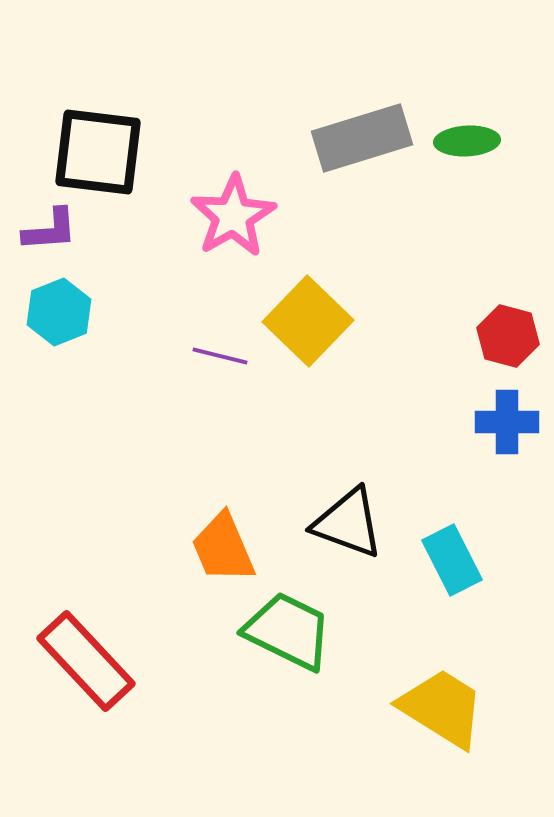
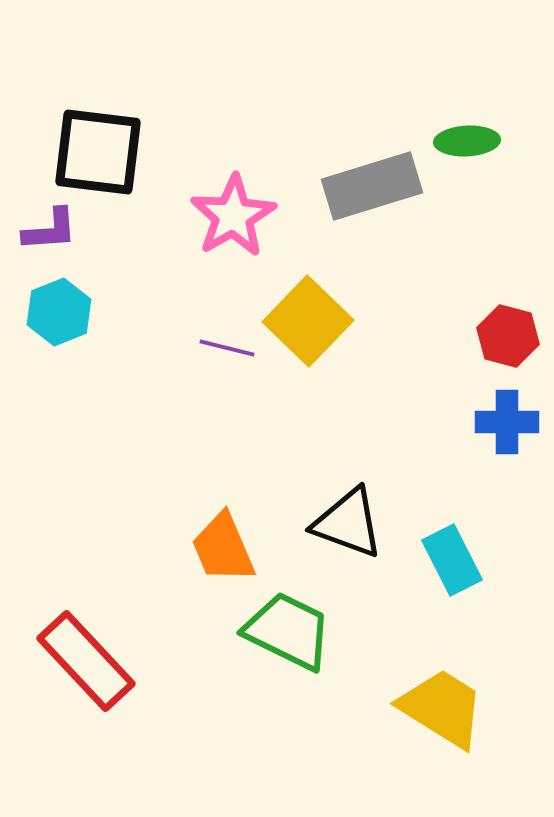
gray rectangle: moved 10 px right, 48 px down
purple line: moved 7 px right, 8 px up
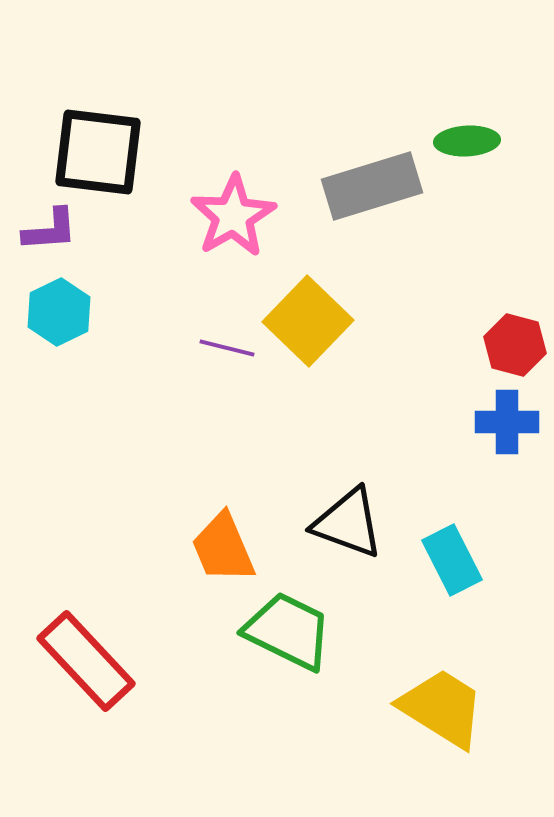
cyan hexagon: rotated 4 degrees counterclockwise
red hexagon: moved 7 px right, 9 px down
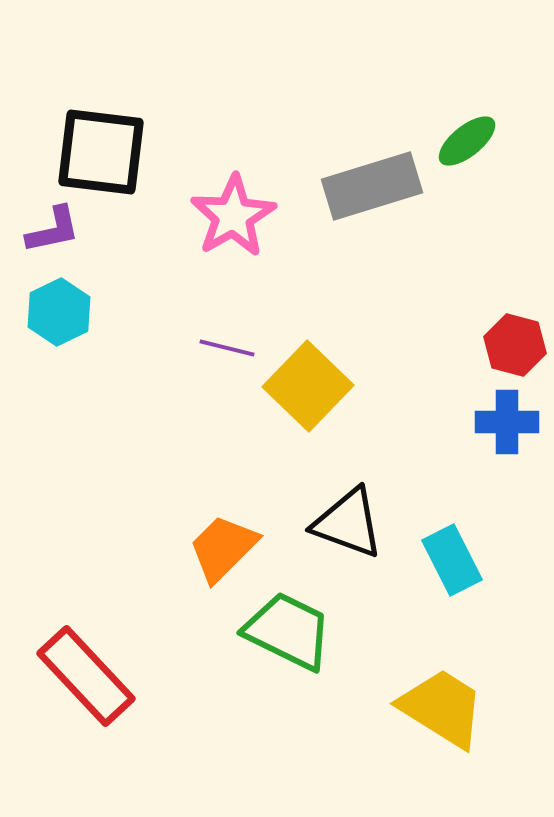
green ellipse: rotated 36 degrees counterclockwise
black square: moved 3 px right
purple L-shape: moved 3 px right; rotated 8 degrees counterclockwise
yellow square: moved 65 px down
orange trapezoid: rotated 68 degrees clockwise
red rectangle: moved 15 px down
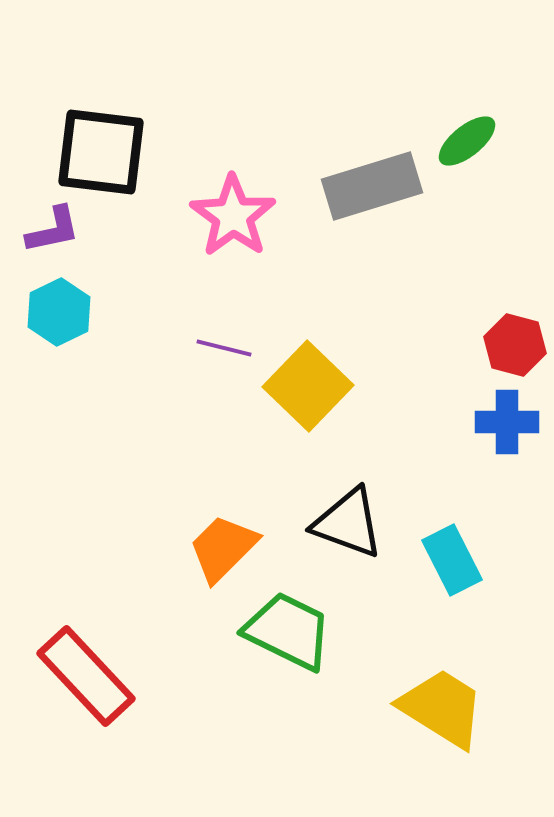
pink star: rotated 6 degrees counterclockwise
purple line: moved 3 px left
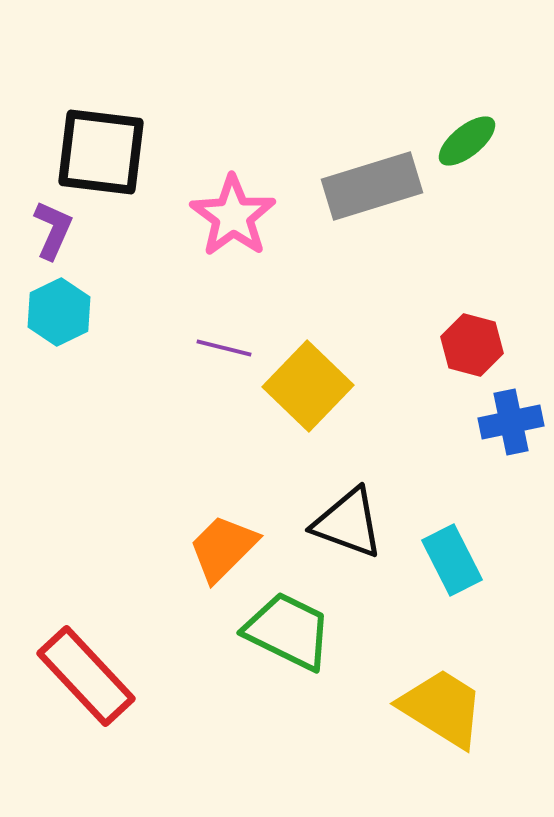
purple L-shape: rotated 54 degrees counterclockwise
red hexagon: moved 43 px left
blue cross: moved 4 px right; rotated 12 degrees counterclockwise
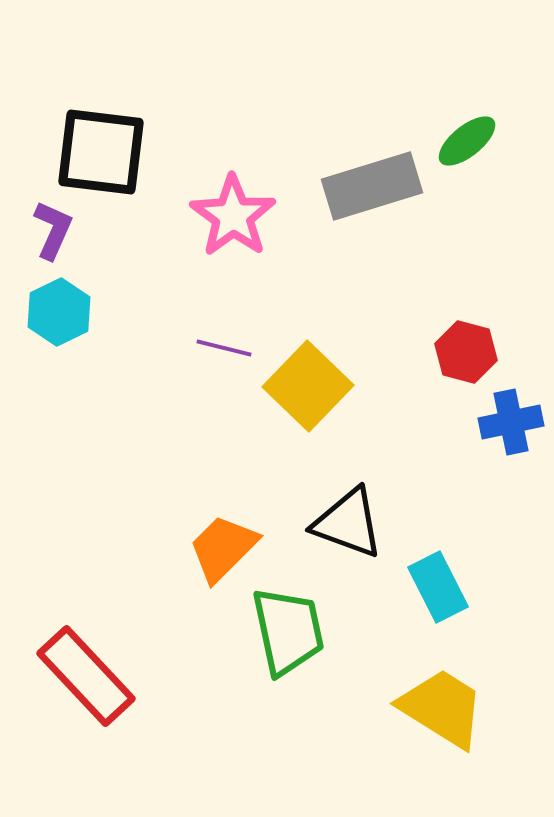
red hexagon: moved 6 px left, 7 px down
cyan rectangle: moved 14 px left, 27 px down
green trapezoid: rotated 52 degrees clockwise
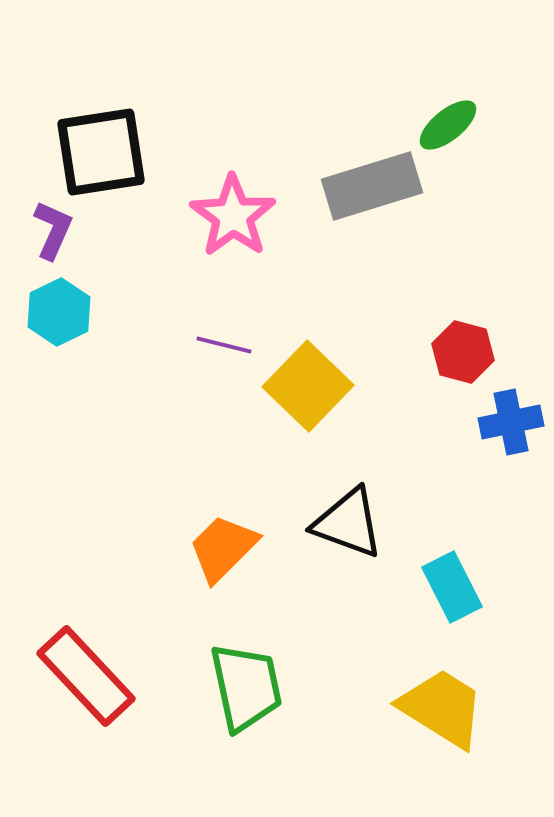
green ellipse: moved 19 px left, 16 px up
black square: rotated 16 degrees counterclockwise
purple line: moved 3 px up
red hexagon: moved 3 px left
cyan rectangle: moved 14 px right
green trapezoid: moved 42 px left, 56 px down
